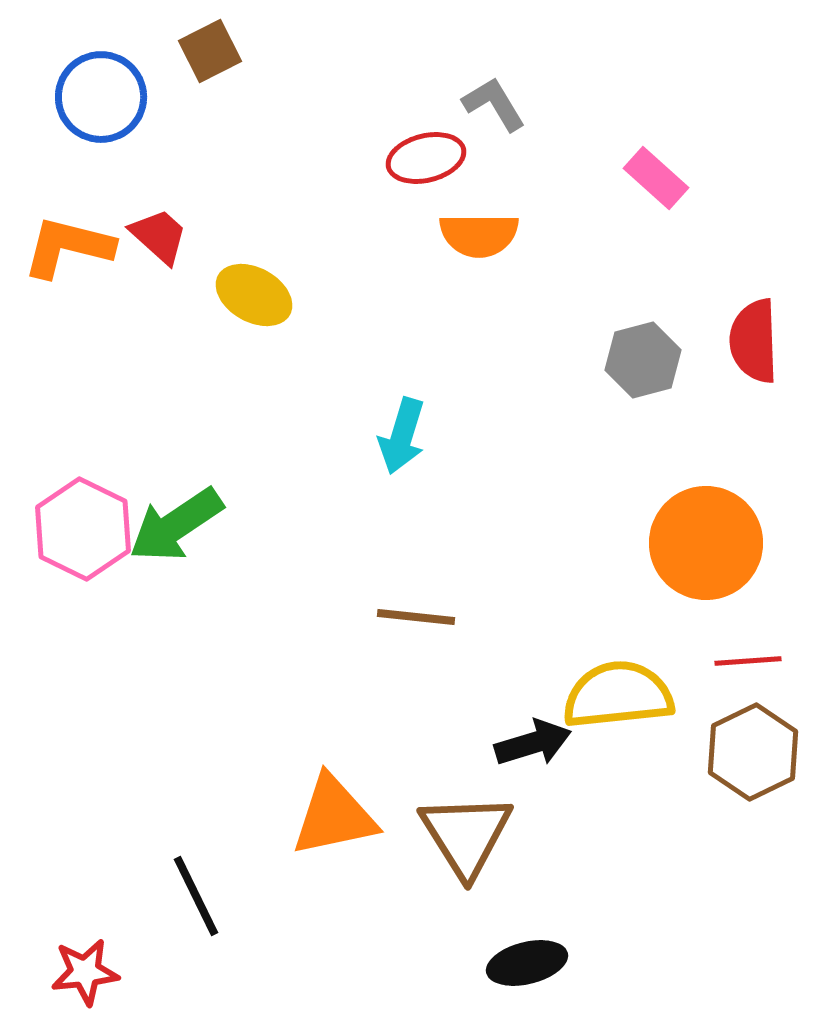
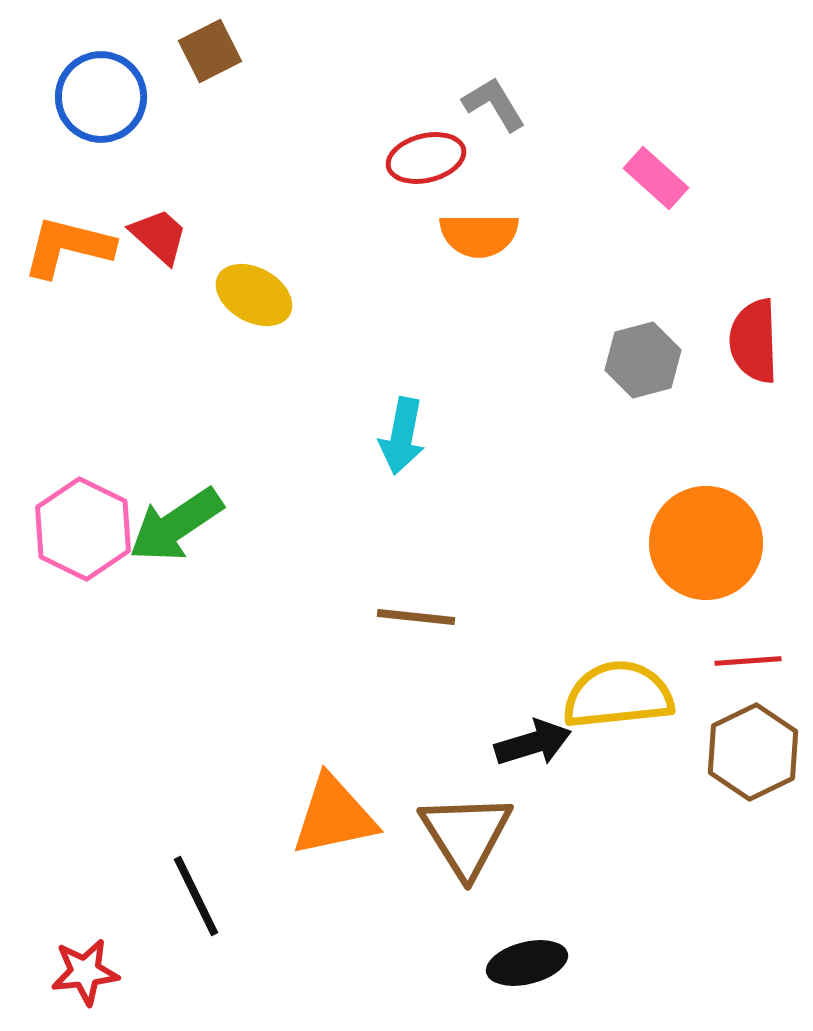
cyan arrow: rotated 6 degrees counterclockwise
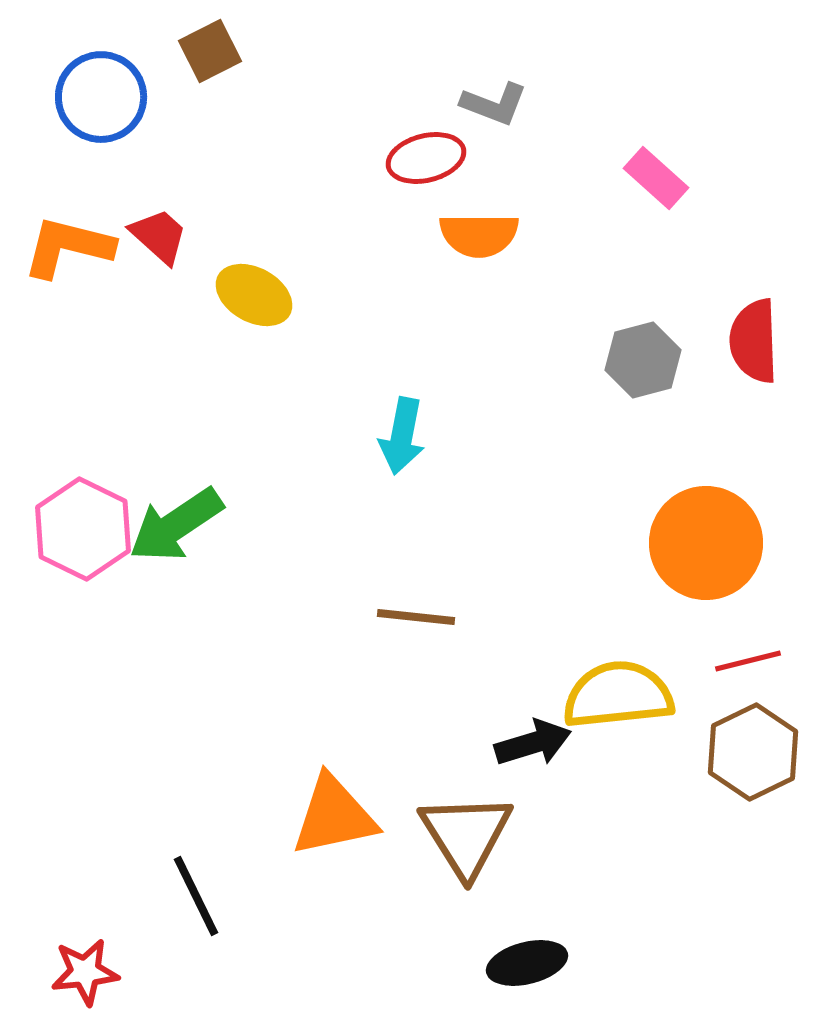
gray L-shape: rotated 142 degrees clockwise
red line: rotated 10 degrees counterclockwise
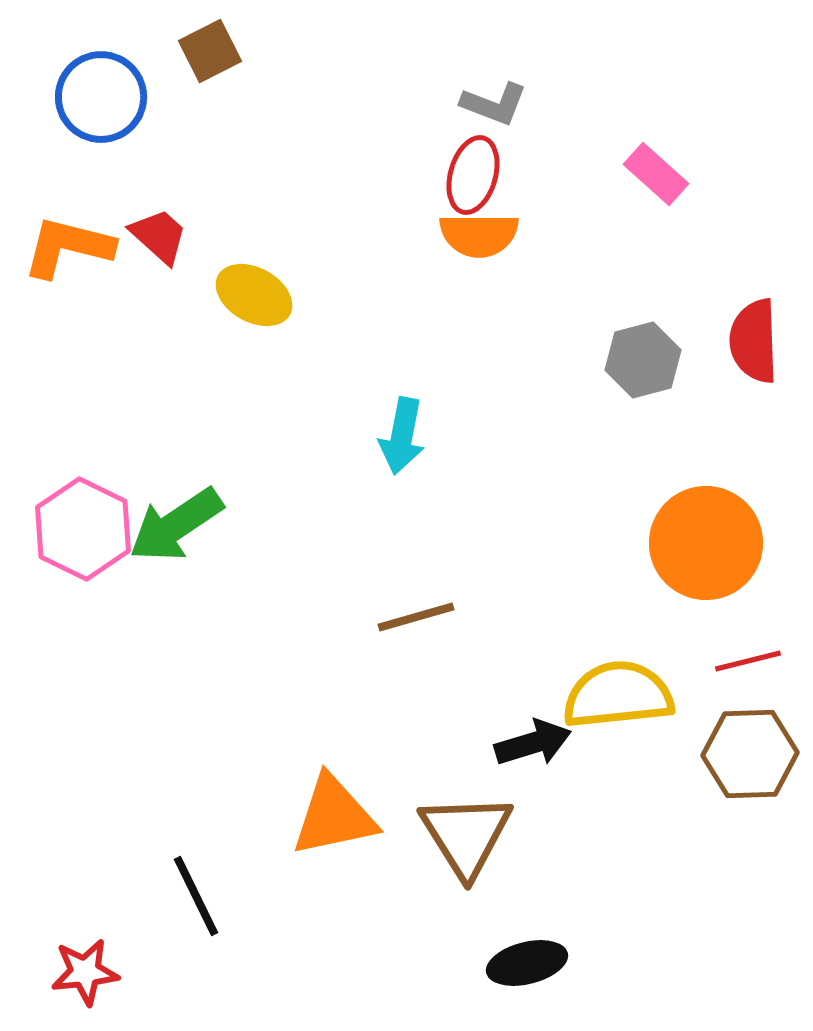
red ellipse: moved 47 px right, 17 px down; rotated 60 degrees counterclockwise
pink rectangle: moved 4 px up
brown line: rotated 22 degrees counterclockwise
brown hexagon: moved 3 px left, 2 px down; rotated 24 degrees clockwise
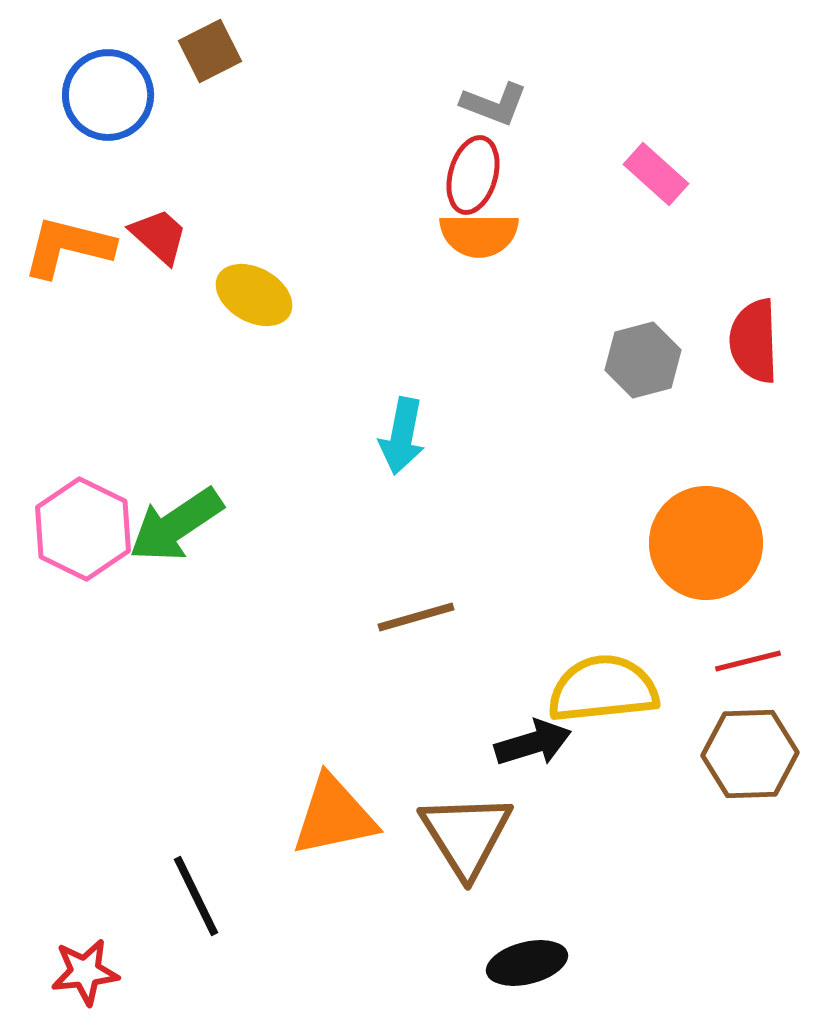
blue circle: moved 7 px right, 2 px up
yellow semicircle: moved 15 px left, 6 px up
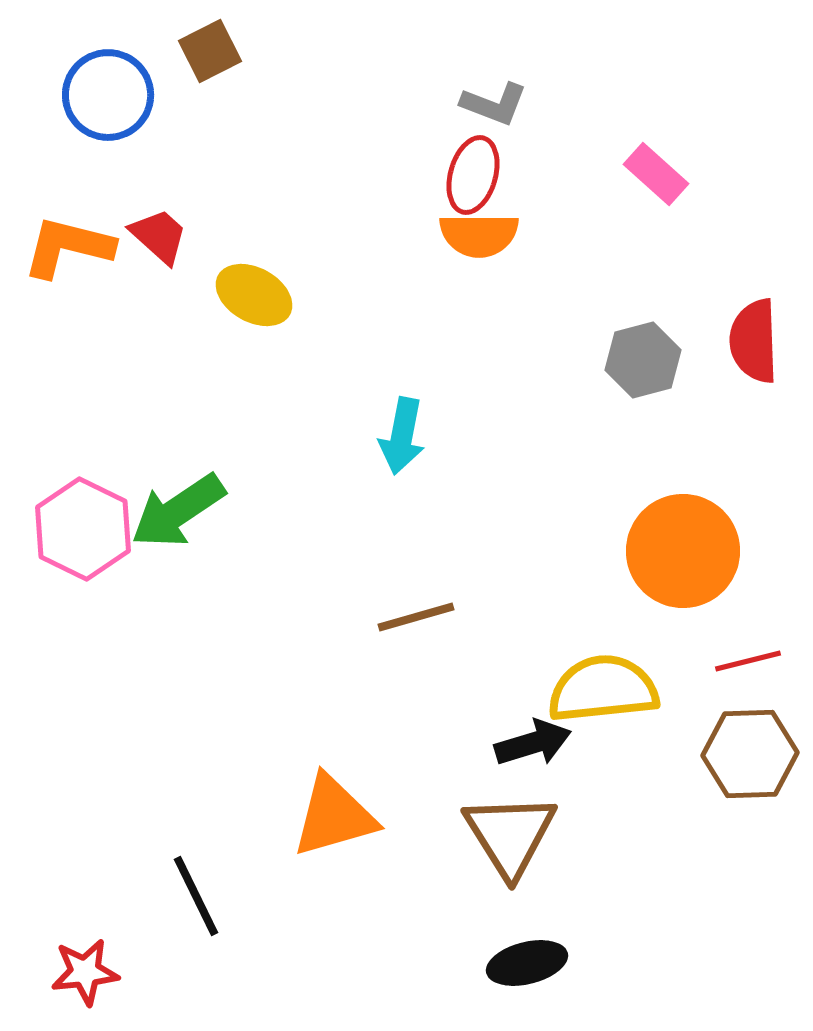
green arrow: moved 2 px right, 14 px up
orange circle: moved 23 px left, 8 px down
orange triangle: rotated 4 degrees counterclockwise
brown triangle: moved 44 px right
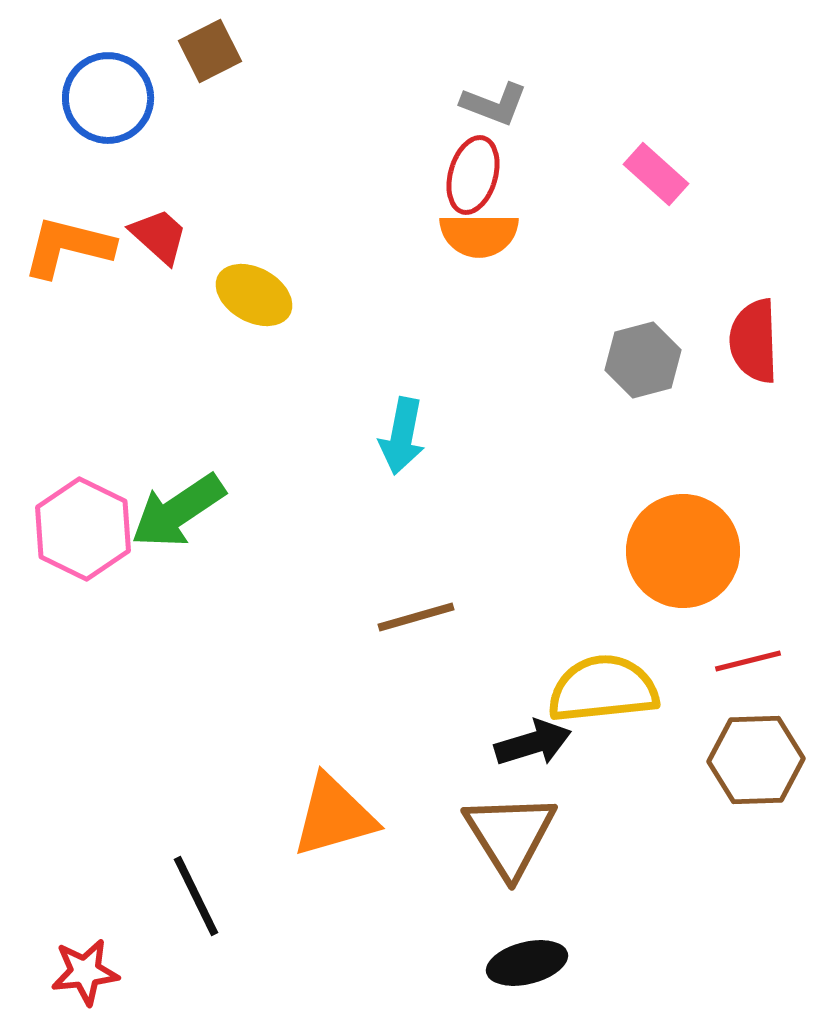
blue circle: moved 3 px down
brown hexagon: moved 6 px right, 6 px down
